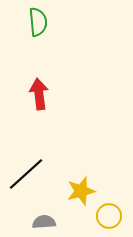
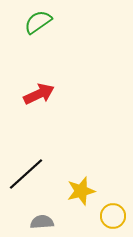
green semicircle: rotated 120 degrees counterclockwise
red arrow: rotated 72 degrees clockwise
yellow circle: moved 4 px right
gray semicircle: moved 2 px left
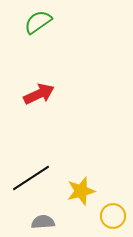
black line: moved 5 px right, 4 px down; rotated 9 degrees clockwise
gray semicircle: moved 1 px right
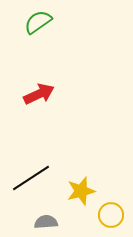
yellow circle: moved 2 px left, 1 px up
gray semicircle: moved 3 px right
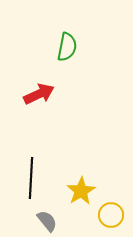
green semicircle: moved 29 px right, 25 px down; rotated 136 degrees clockwise
black line: rotated 54 degrees counterclockwise
yellow star: rotated 16 degrees counterclockwise
gray semicircle: moved 1 px right, 1 px up; rotated 55 degrees clockwise
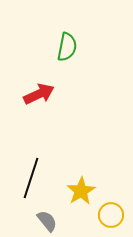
black line: rotated 15 degrees clockwise
